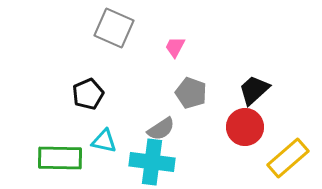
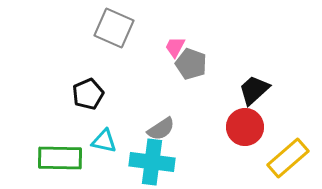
gray pentagon: moved 29 px up
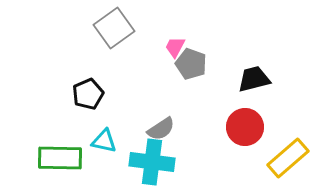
gray square: rotated 30 degrees clockwise
black trapezoid: moved 11 px up; rotated 28 degrees clockwise
